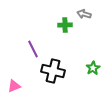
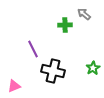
gray arrow: rotated 24 degrees clockwise
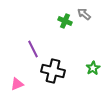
green cross: moved 4 px up; rotated 24 degrees clockwise
pink triangle: moved 3 px right, 2 px up
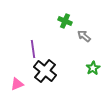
gray arrow: moved 22 px down
purple line: rotated 18 degrees clockwise
black cross: moved 8 px left; rotated 25 degrees clockwise
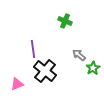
gray arrow: moved 5 px left, 19 px down
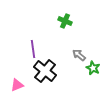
green star: rotated 16 degrees counterclockwise
pink triangle: moved 1 px down
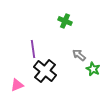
green star: moved 1 px down
